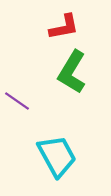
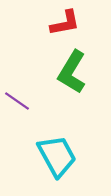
red L-shape: moved 1 px right, 4 px up
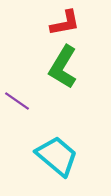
green L-shape: moved 9 px left, 5 px up
cyan trapezoid: rotated 21 degrees counterclockwise
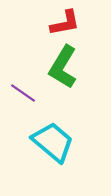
purple line: moved 6 px right, 8 px up
cyan trapezoid: moved 4 px left, 14 px up
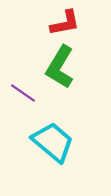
green L-shape: moved 3 px left
